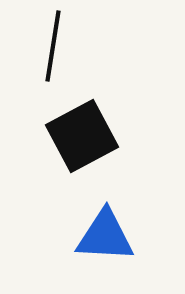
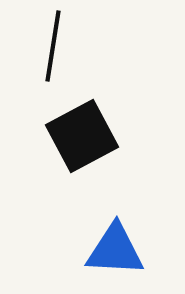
blue triangle: moved 10 px right, 14 px down
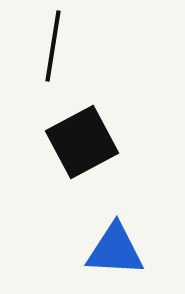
black square: moved 6 px down
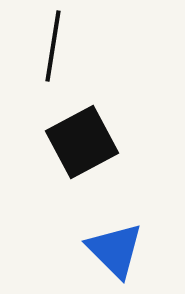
blue triangle: rotated 42 degrees clockwise
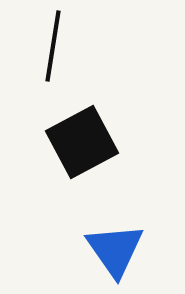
blue triangle: rotated 10 degrees clockwise
